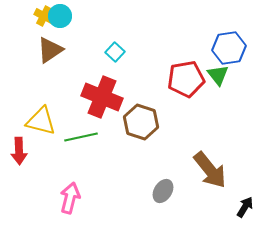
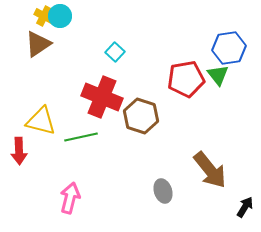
brown triangle: moved 12 px left, 6 px up
brown hexagon: moved 6 px up
gray ellipse: rotated 50 degrees counterclockwise
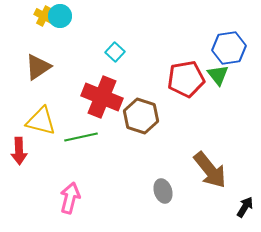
brown triangle: moved 23 px down
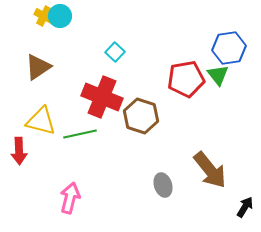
green line: moved 1 px left, 3 px up
gray ellipse: moved 6 px up
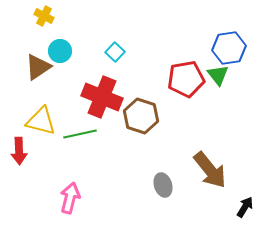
cyan circle: moved 35 px down
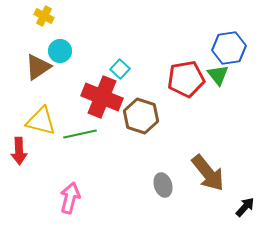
cyan square: moved 5 px right, 17 px down
brown arrow: moved 2 px left, 3 px down
black arrow: rotated 10 degrees clockwise
